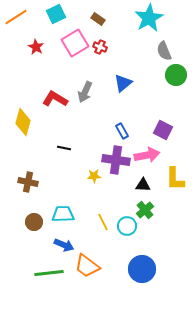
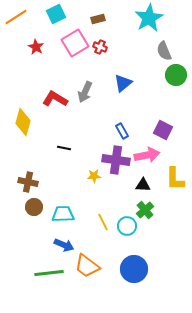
brown rectangle: rotated 48 degrees counterclockwise
brown circle: moved 15 px up
blue circle: moved 8 px left
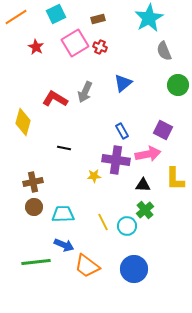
green circle: moved 2 px right, 10 px down
pink arrow: moved 1 px right, 1 px up
brown cross: moved 5 px right; rotated 24 degrees counterclockwise
green line: moved 13 px left, 11 px up
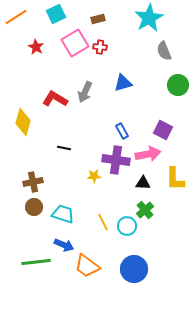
red cross: rotated 16 degrees counterclockwise
blue triangle: rotated 24 degrees clockwise
black triangle: moved 2 px up
cyan trapezoid: rotated 20 degrees clockwise
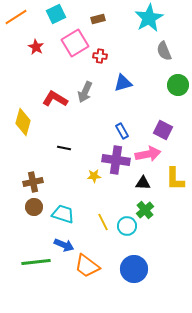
red cross: moved 9 px down
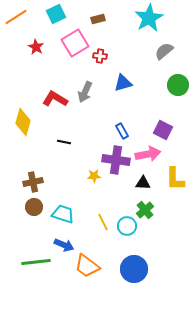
gray semicircle: rotated 72 degrees clockwise
black line: moved 6 px up
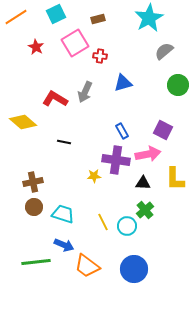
yellow diamond: rotated 64 degrees counterclockwise
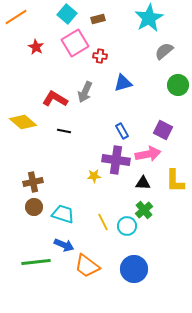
cyan square: moved 11 px right; rotated 24 degrees counterclockwise
black line: moved 11 px up
yellow L-shape: moved 2 px down
green cross: moved 1 px left
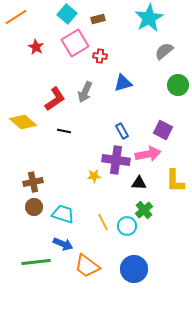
red L-shape: rotated 115 degrees clockwise
black triangle: moved 4 px left
blue arrow: moved 1 px left, 1 px up
